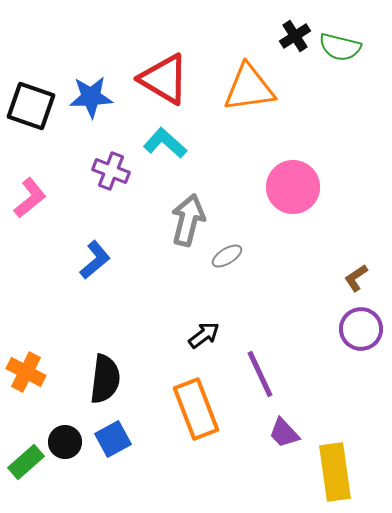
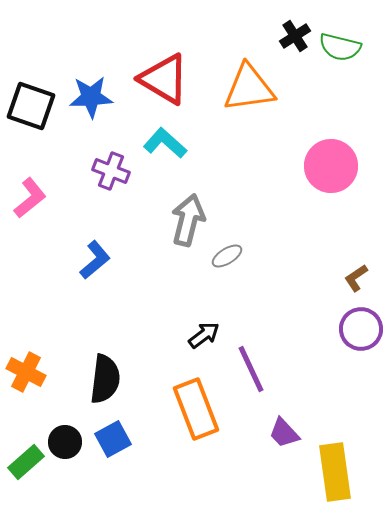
pink circle: moved 38 px right, 21 px up
purple line: moved 9 px left, 5 px up
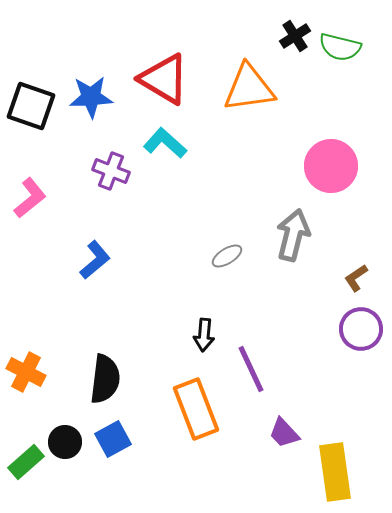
gray arrow: moved 105 px right, 15 px down
black arrow: rotated 132 degrees clockwise
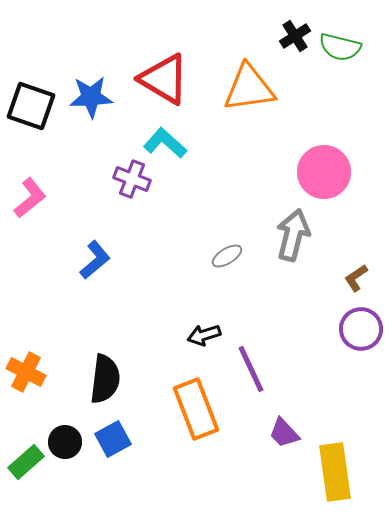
pink circle: moved 7 px left, 6 px down
purple cross: moved 21 px right, 8 px down
black arrow: rotated 68 degrees clockwise
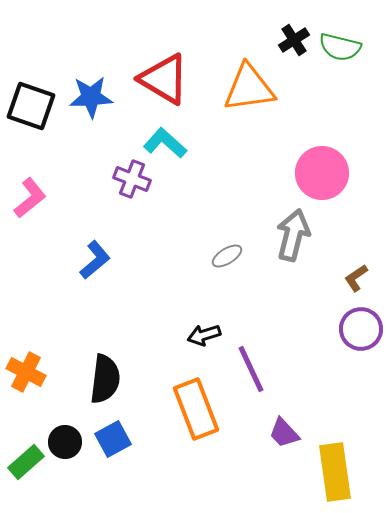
black cross: moved 1 px left, 4 px down
pink circle: moved 2 px left, 1 px down
